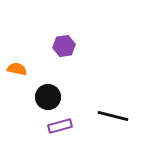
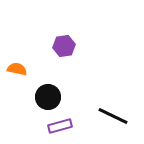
black line: rotated 12 degrees clockwise
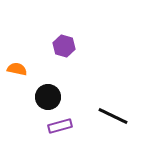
purple hexagon: rotated 25 degrees clockwise
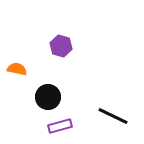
purple hexagon: moved 3 px left
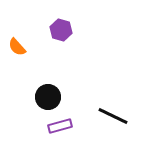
purple hexagon: moved 16 px up
orange semicircle: moved 22 px up; rotated 144 degrees counterclockwise
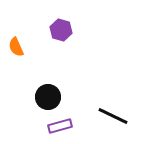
orange semicircle: moved 1 px left; rotated 18 degrees clockwise
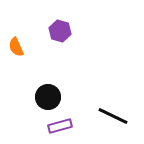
purple hexagon: moved 1 px left, 1 px down
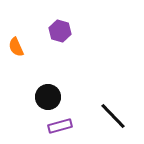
black line: rotated 20 degrees clockwise
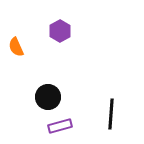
purple hexagon: rotated 15 degrees clockwise
black line: moved 2 px left, 2 px up; rotated 48 degrees clockwise
